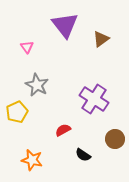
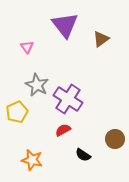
purple cross: moved 26 px left
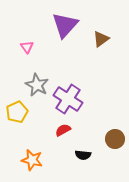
purple triangle: rotated 20 degrees clockwise
black semicircle: rotated 28 degrees counterclockwise
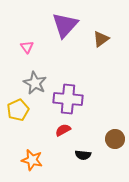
gray star: moved 2 px left, 2 px up
purple cross: rotated 28 degrees counterclockwise
yellow pentagon: moved 1 px right, 2 px up
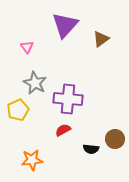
black semicircle: moved 8 px right, 6 px up
orange star: rotated 20 degrees counterclockwise
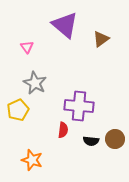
purple triangle: rotated 32 degrees counterclockwise
purple cross: moved 11 px right, 7 px down
red semicircle: rotated 126 degrees clockwise
black semicircle: moved 8 px up
orange star: rotated 25 degrees clockwise
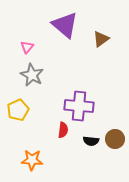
pink triangle: rotated 16 degrees clockwise
gray star: moved 3 px left, 8 px up
orange star: rotated 15 degrees counterclockwise
